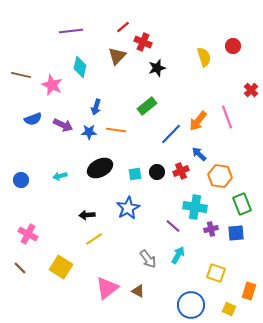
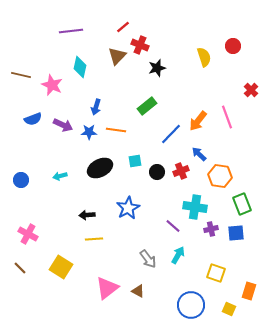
red cross at (143, 42): moved 3 px left, 3 px down
cyan square at (135, 174): moved 13 px up
yellow line at (94, 239): rotated 30 degrees clockwise
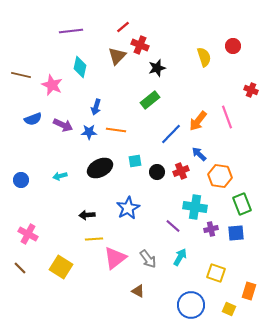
red cross at (251, 90): rotated 24 degrees counterclockwise
green rectangle at (147, 106): moved 3 px right, 6 px up
cyan arrow at (178, 255): moved 2 px right, 2 px down
pink triangle at (107, 288): moved 8 px right, 30 px up
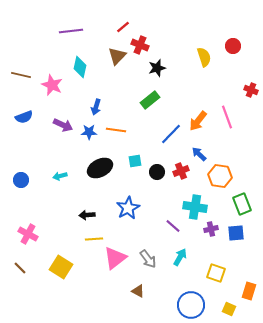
blue semicircle at (33, 119): moved 9 px left, 2 px up
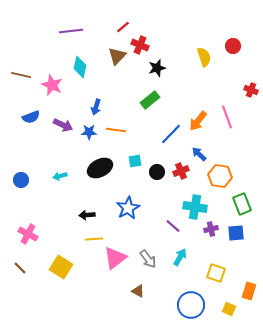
blue semicircle at (24, 117): moved 7 px right
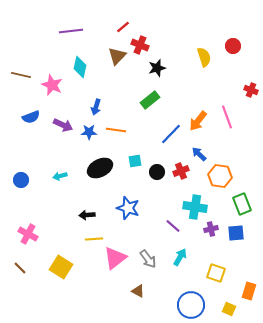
blue star at (128, 208): rotated 25 degrees counterclockwise
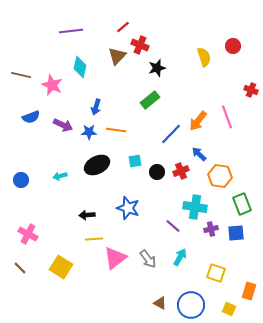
black ellipse at (100, 168): moved 3 px left, 3 px up
brown triangle at (138, 291): moved 22 px right, 12 px down
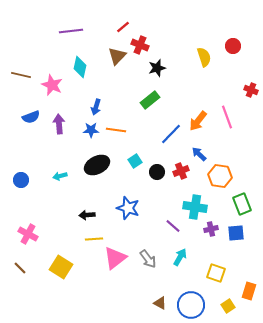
purple arrow at (63, 125): moved 4 px left, 1 px up; rotated 120 degrees counterclockwise
blue star at (89, 132): moved 2 px right, 2 px up
cyan square at (135, 161): rotated 24 degrees counterclockwise
yellow square at (229, 309): moved 1 px left, 3 px up; rotated 32 degrees clockwise
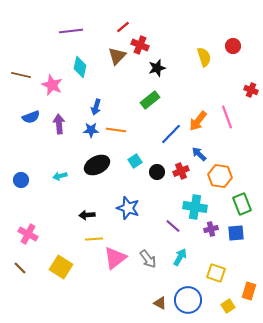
blue circle at (191, 305): moved 3 px left, 5 px up
